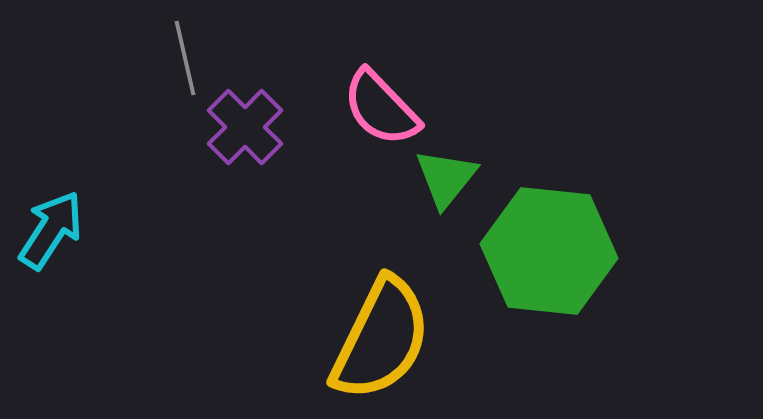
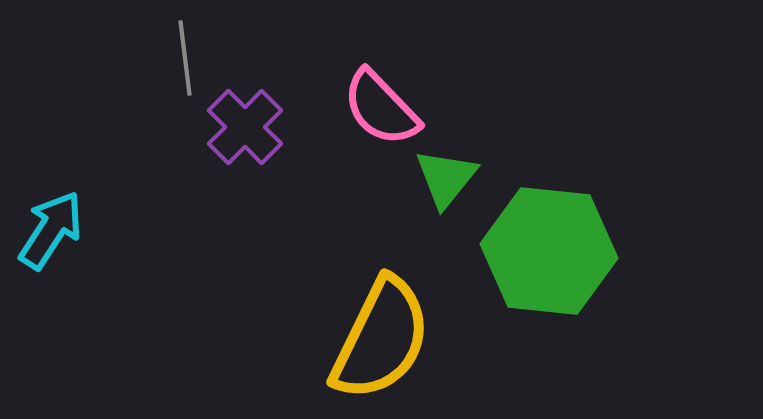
gray line: rotated 6 degrees clockwise
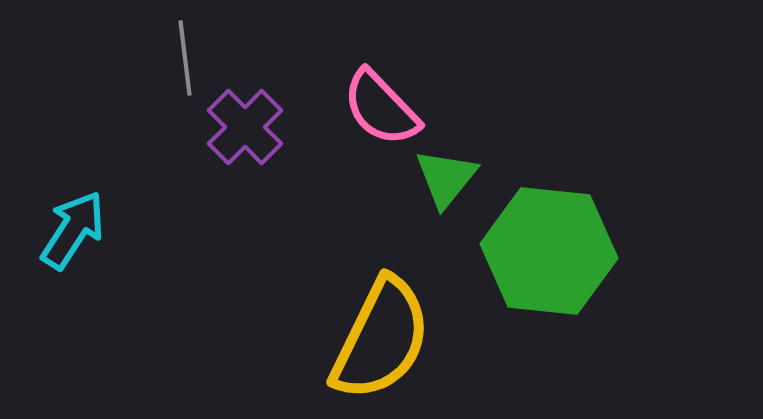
cyan arrow: moved 22 px right
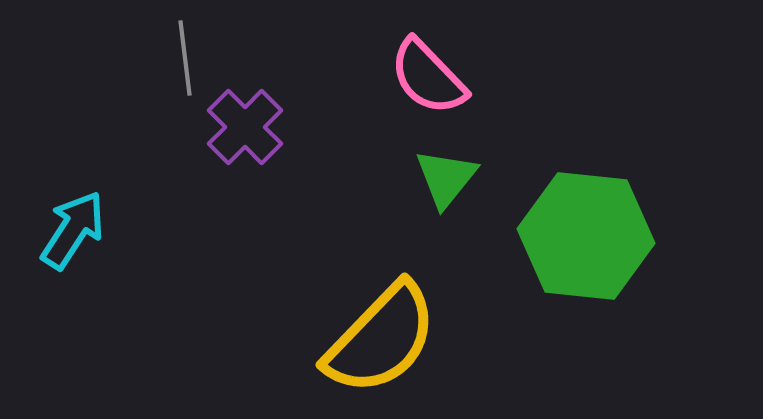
pink semicircle: moved 47 px right, 31 px up
green hexagon: moved 37 px right, 15 px up
yellow semicircle: rotated 18 degrees clockwise
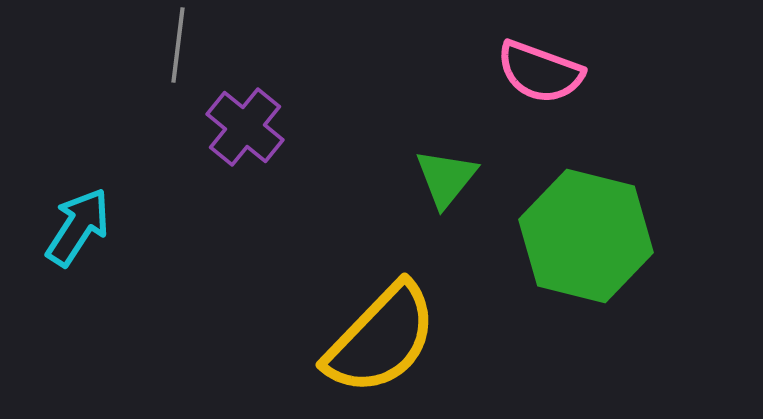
gray line: moved 7 px left, 13 px up; rotated 14 degrees clockwise
pink semicircle: moved 112 px right, 5 px up; rotated 26 degrees counterclockwise
purple cross: rotated 6 degrees counterclockwise
cyan arrow: moved 5 px right, 3 px up
green hexagon: rotated 8 degrees clockwise
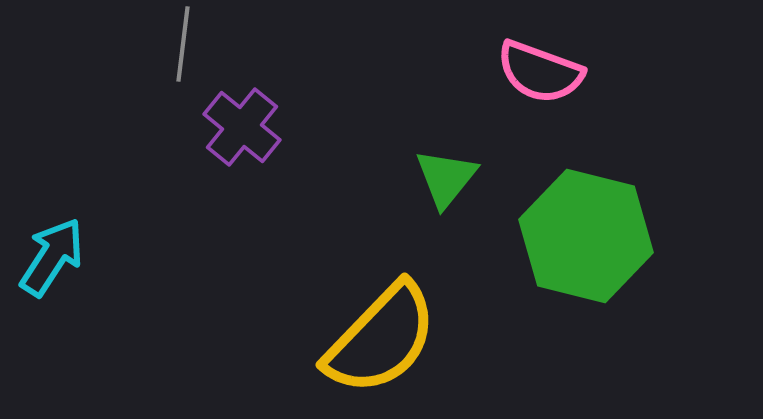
gray line: moved 5 px right, 1 px up
purple cross: moved 3 px left
cyan arrow: moved 26 px left, 30 px down
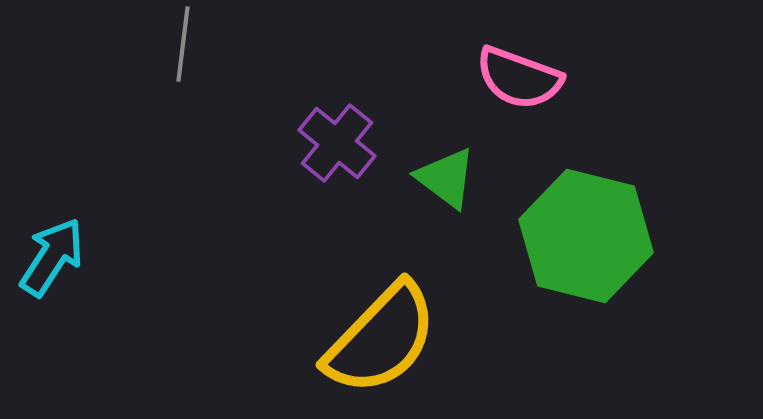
pink semicircle: moved 21 px left, 6 px down
purple cross: moved 95 px right, 16 px down
green triangle: rotated 32 degrees counterclockwise
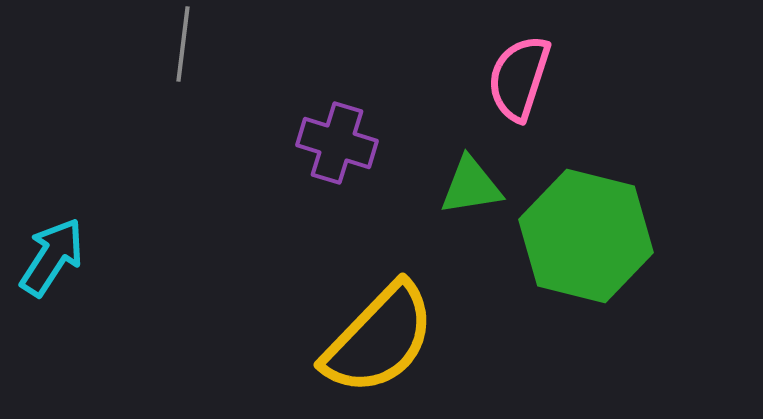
pink semicircle: rotated 88 degrees clockwise
purple cross: rotated 22 degrees counterclockwise
green triangle: moved 25 px right, 8 px down; rotated 46 degrees counterclockwise
yellow semicircle: moved 2 px left
